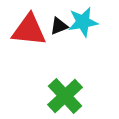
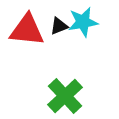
red triangle: moved 2 px left
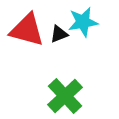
black triangle: moved 8 px down
red triangle: rotated 9 degrees clockwise
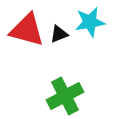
cyan star: moved 7 px right
green cross: rotated 15 degrees clockwise
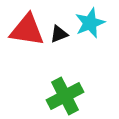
cyan star: moved 1 px down; rotated 12 degrees counterclockwise
red triangle: rotated 6 degrees counterclockwise
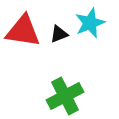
red triangle: moved 4 px left, 1 px down
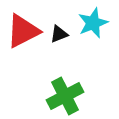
cyan star: moved 3 px right
red triangle: rotated 36 degrees counterclockwise
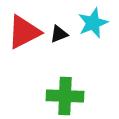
red triangle: moved 1 px right, 1 px down
green cross: rotated 30 degrees clockwise
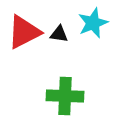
black triangle: rotated 30 degrees clockwise
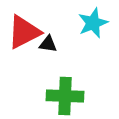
black triangle: moved 11 px left, 10 px down
